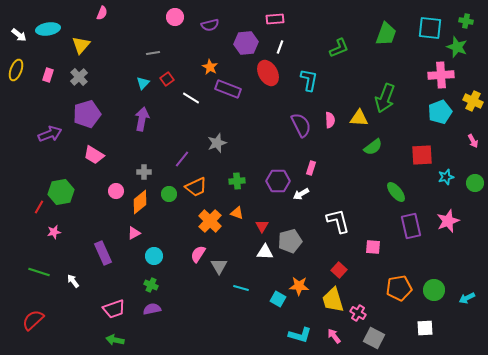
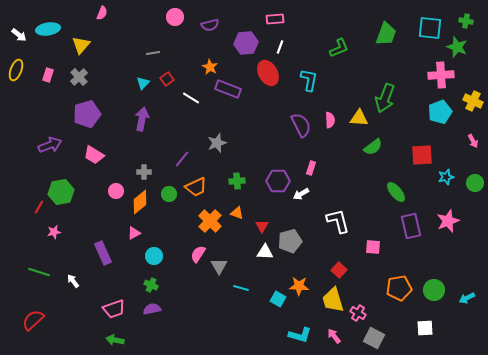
purple arrow at (50, 134): moved 11 px down
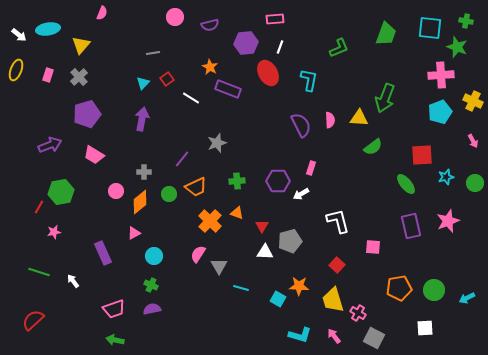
green ellipse at (396, 192): moved 10 px right, 8 px up
red square at (339, 270): moved 2 px left, 5 px up
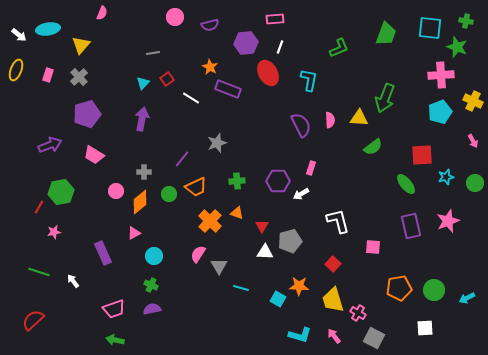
red square at (337, 265): moved 4 px left, 1 px up
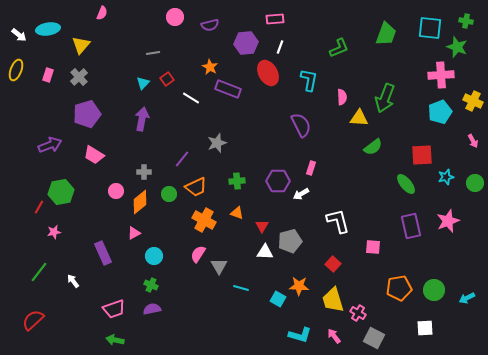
pink semicircle at (330, 120): moved 12 px right, 23 px up
orange cross at (210, 221): moved 6 px left, 1 px up; rotated 15 degrees counterclockwise
green line at (39, 272): rotated 70 degrees counterclockwise
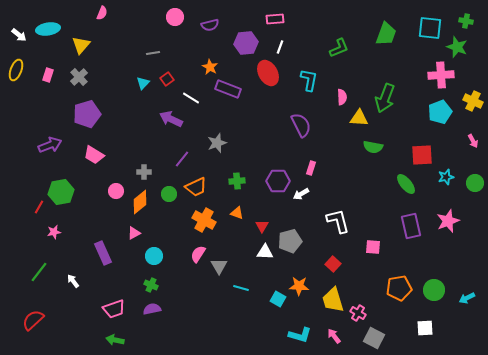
purple arrow at (142, 119): moved 29 px right; rotated 75 degrees counterclockwise
green semicircle at (373, 147): rotated 48 degrees clockwise
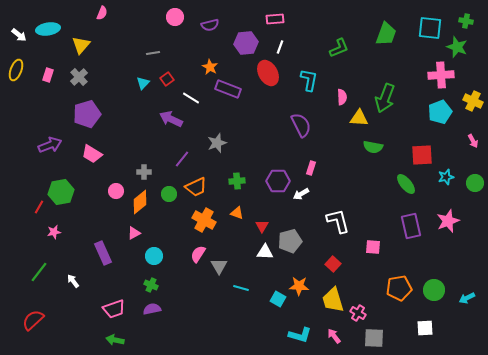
pink trapezoid at (94, 155): moved 2 px left, 1 px up
gray square at (374, 338): rotated 25 degrees counterclockwise
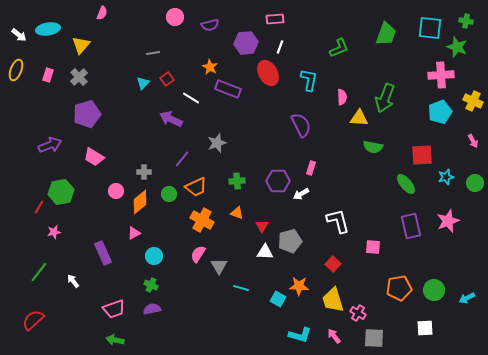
pink trapezoid at (92, 154): moved 2 px right, 3 px down
orange cross at (204, 220): moved 2 px left
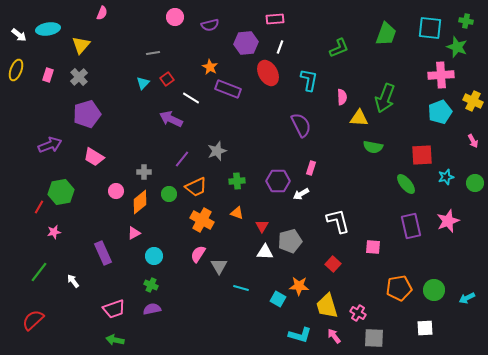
gray star at (217, 143): moved 8 px down
yellow trapezoid at (333, 300): moved 6 px left, 6 px down
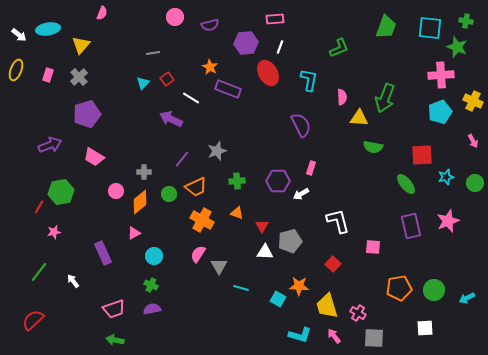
green trapezoid at (386, 34): moved 7 px up
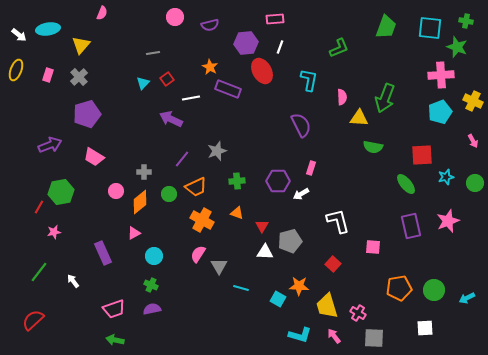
red ellipse at (268, 73): moved 6 px left, 2 px up
white line at (191, 98): rotated 42 degrees counterclockwise
